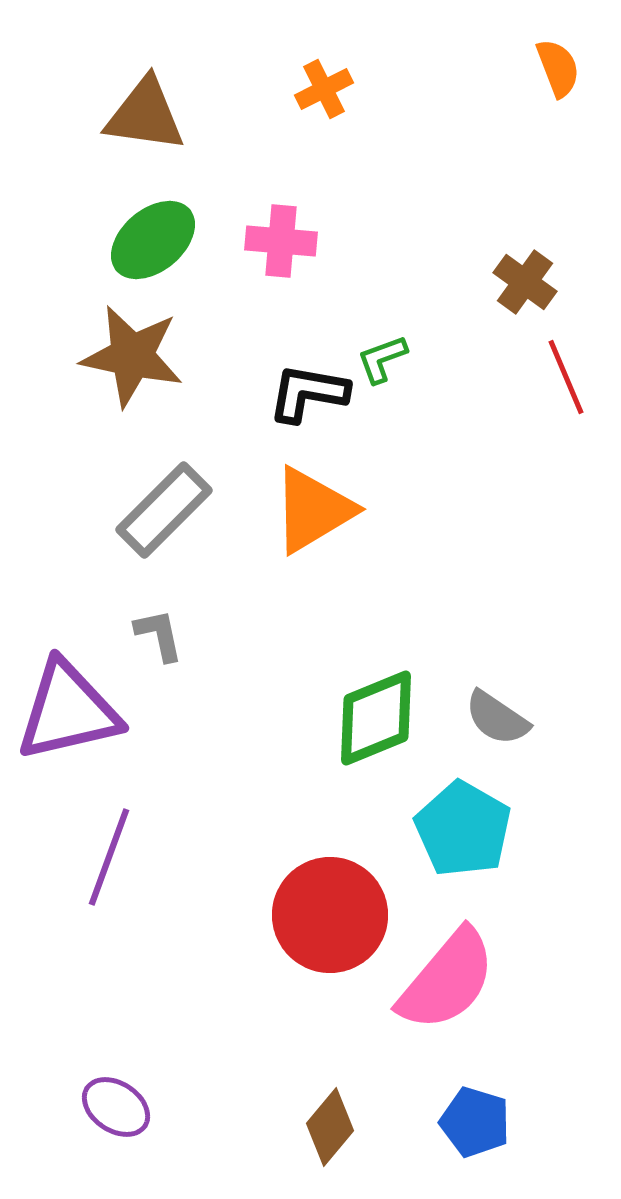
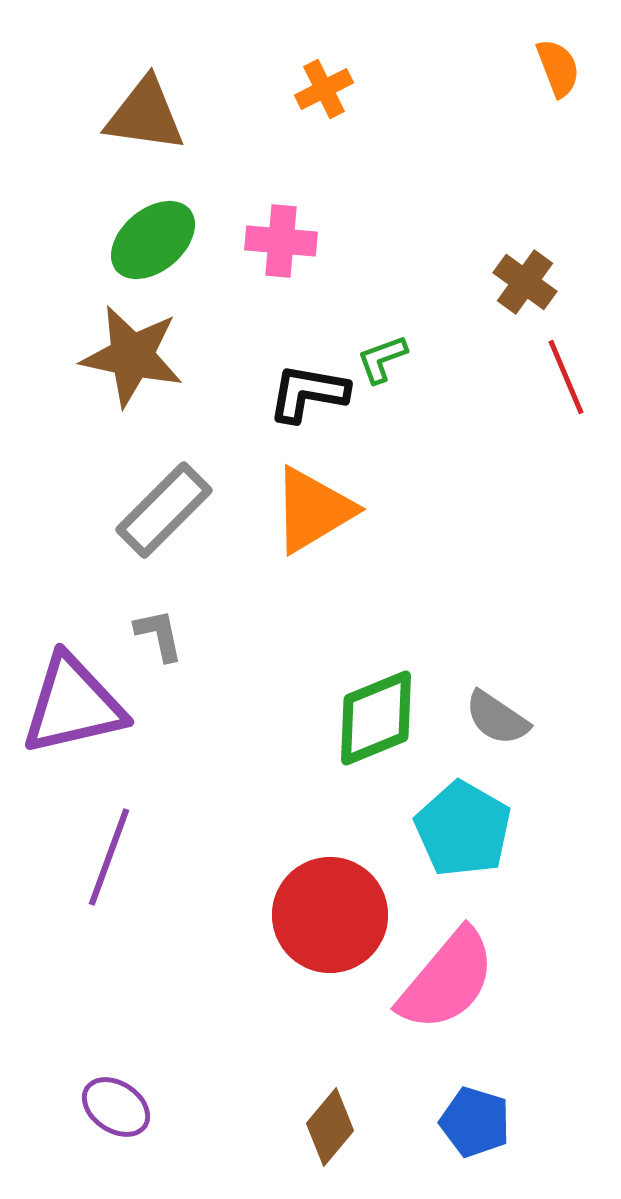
purple triangle: moved 5 px right, 6 px up
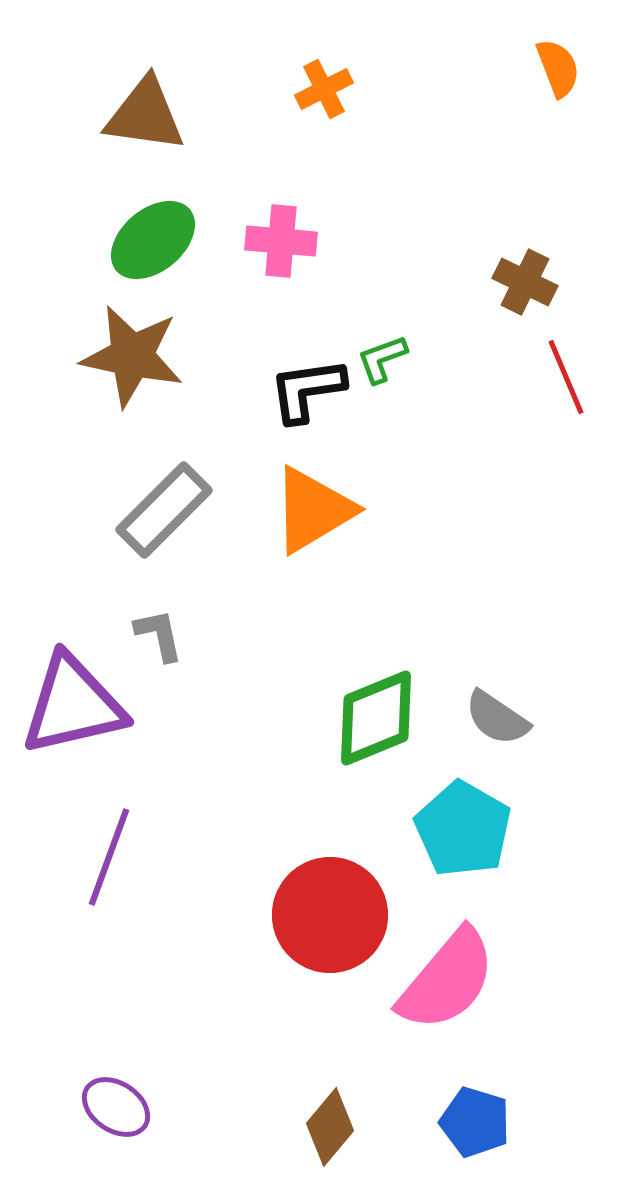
brown cross: rotated 10 degrees counterclockwise
black L-shape: moved 1 px left, 3 px up; rotated 18 degrees counterclockwise
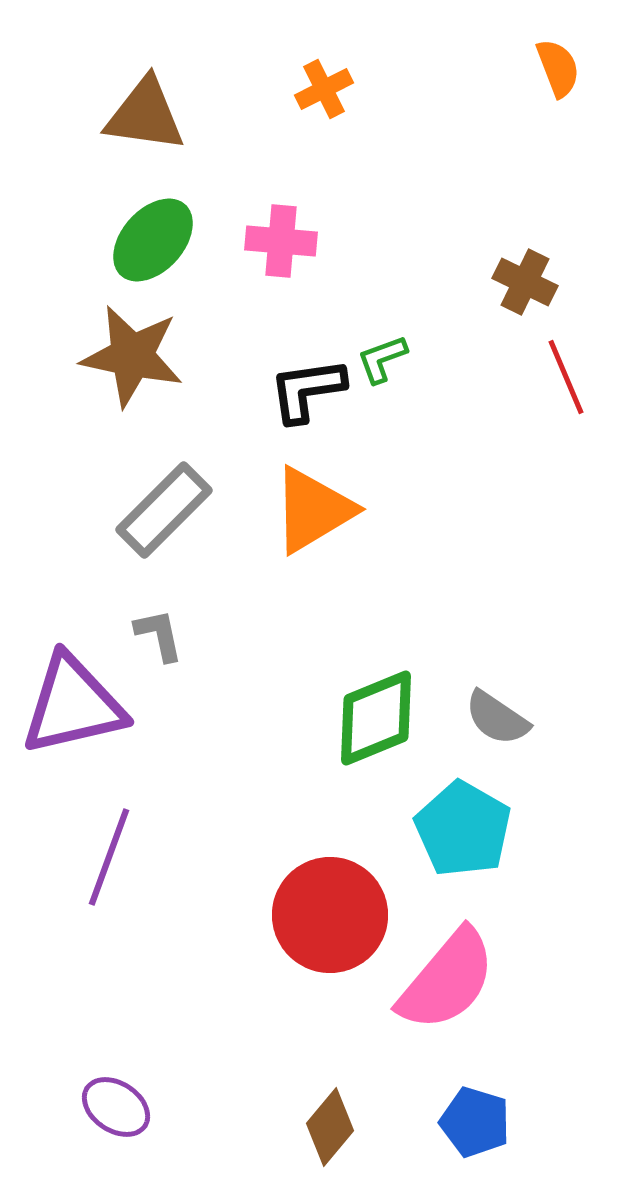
green ellipse: rotated 8 degrees counterclockwise
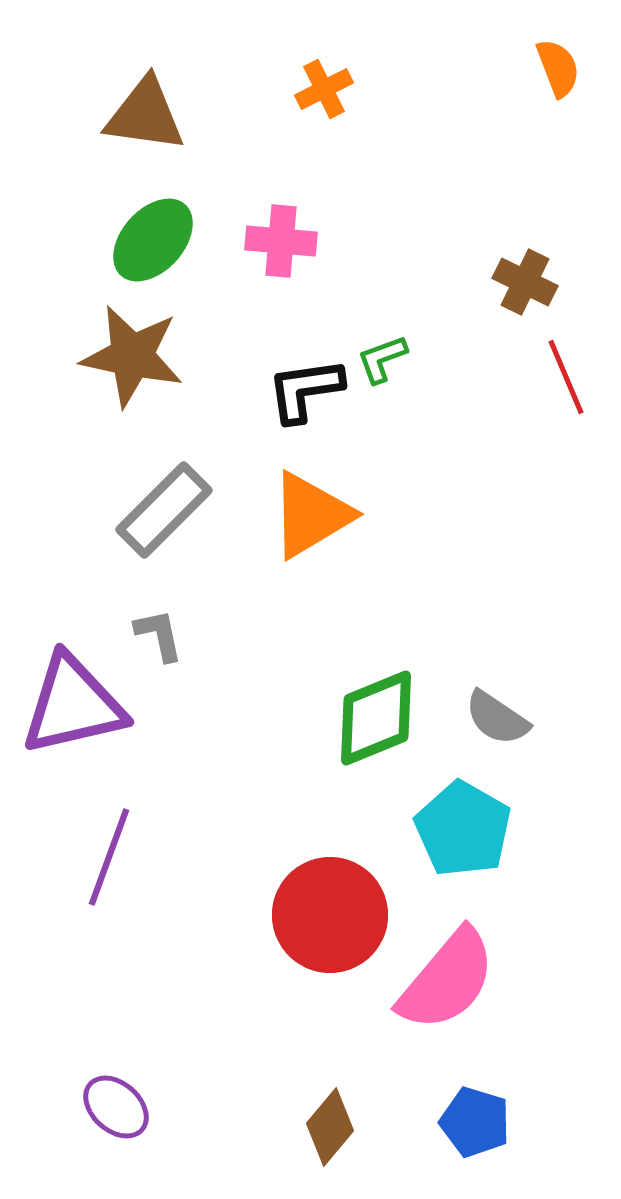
black L-shape: moved 2 px left
orange triangle: moved 2 px left, 5 px down
purple ellipse: rotated 8 degrees clockwise
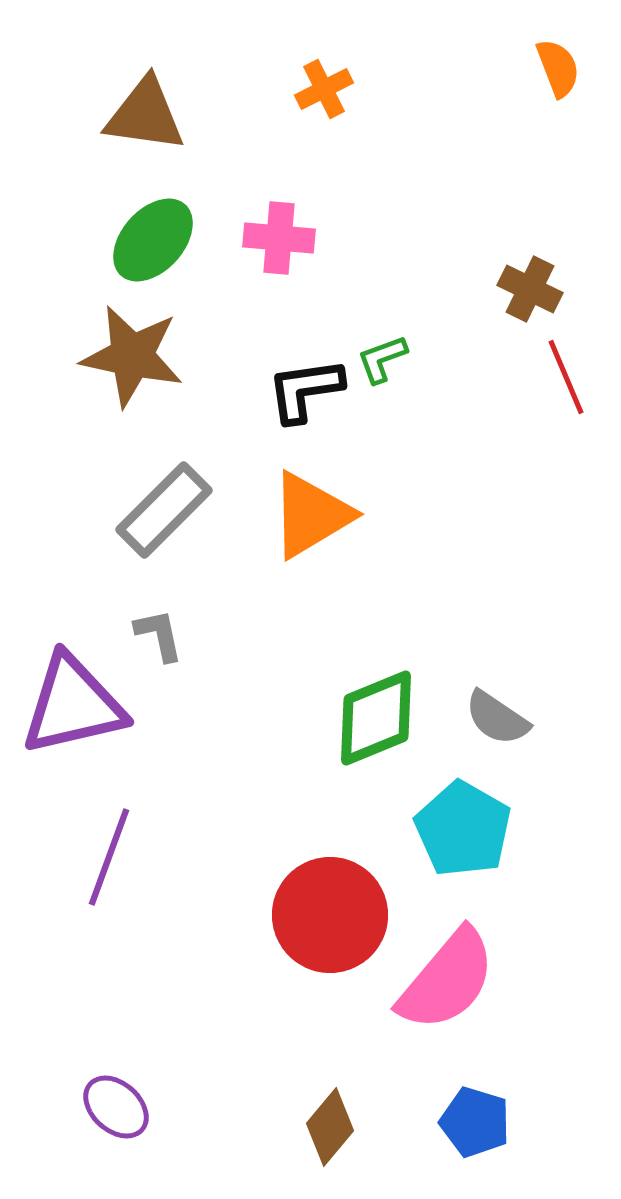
pink cross: moved 2 px left, 3 px up
brown cross: moved 5 px right, 7 px down
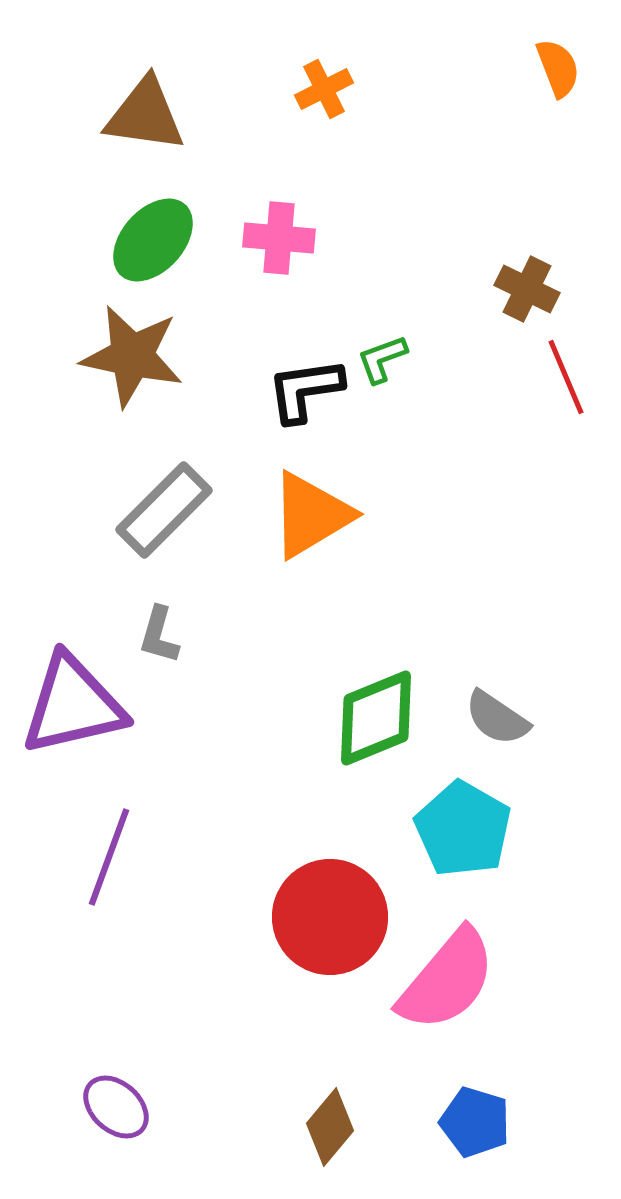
brown cross: moved 3 px left
gray L-shape: rotated 152 degrees counterclockwise
red circle: moved 2 px down
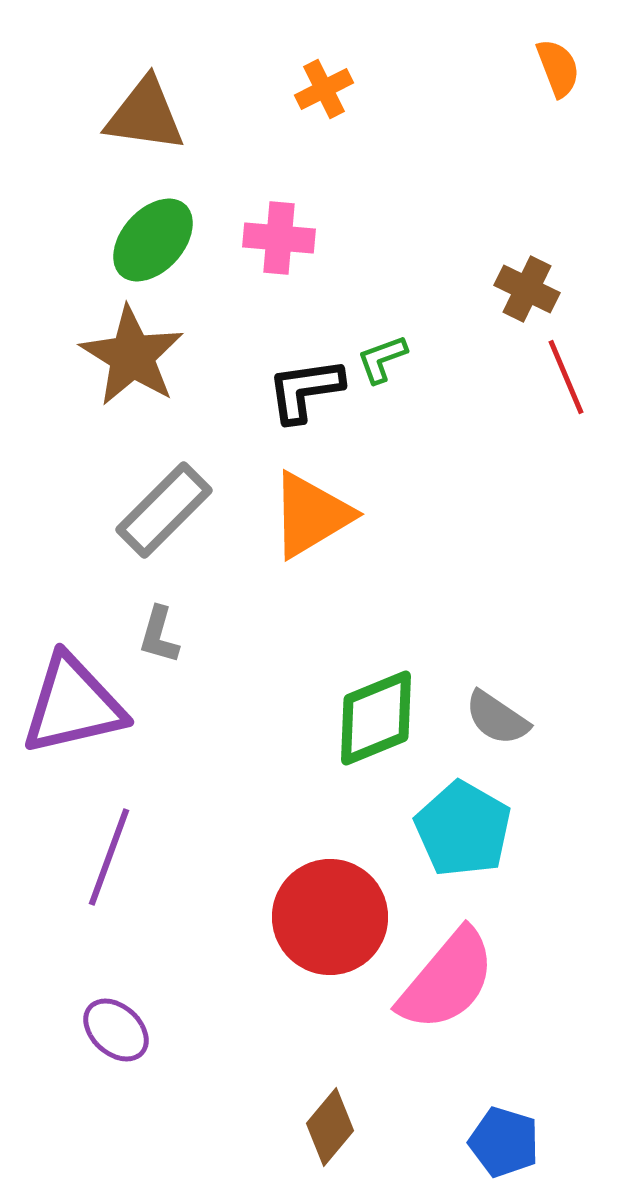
brown star: rotated 20 degrees clockwise
purple ellipse: moved 77 px up
blue pentagon: moved 29 px right, 20 px down
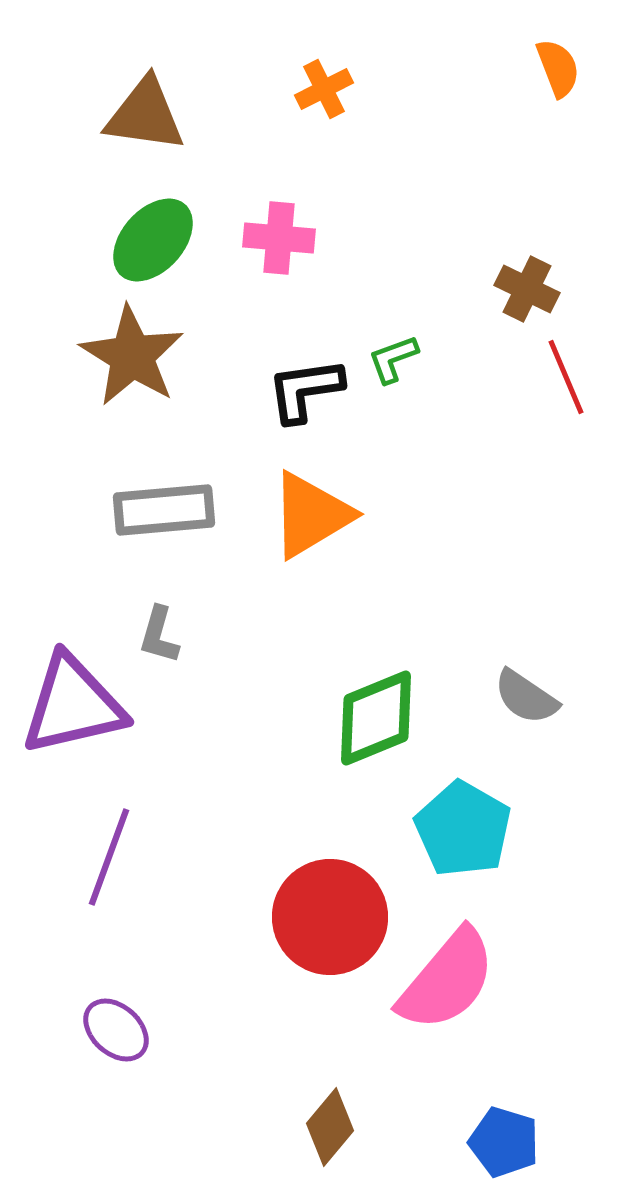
green L-shape: moved 11 px right
gray rectangle: rotated 40 degrees clockwise
gray semicircle: moved 29 px right, 21 px up
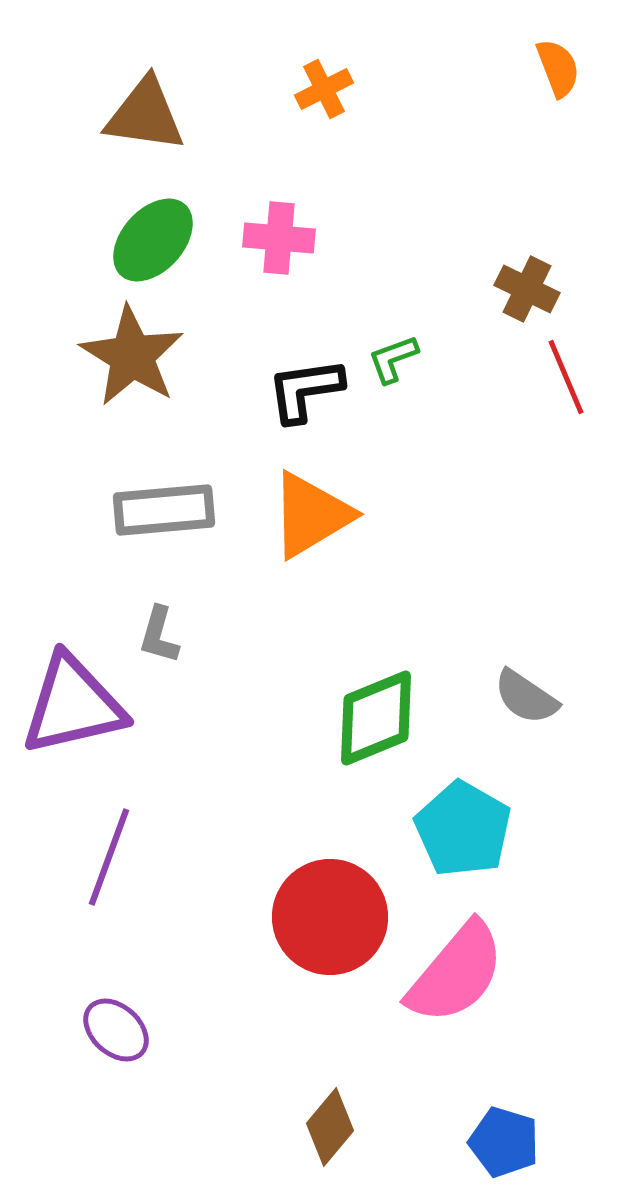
pink semicircle: moved 9 px right, 7 px up
